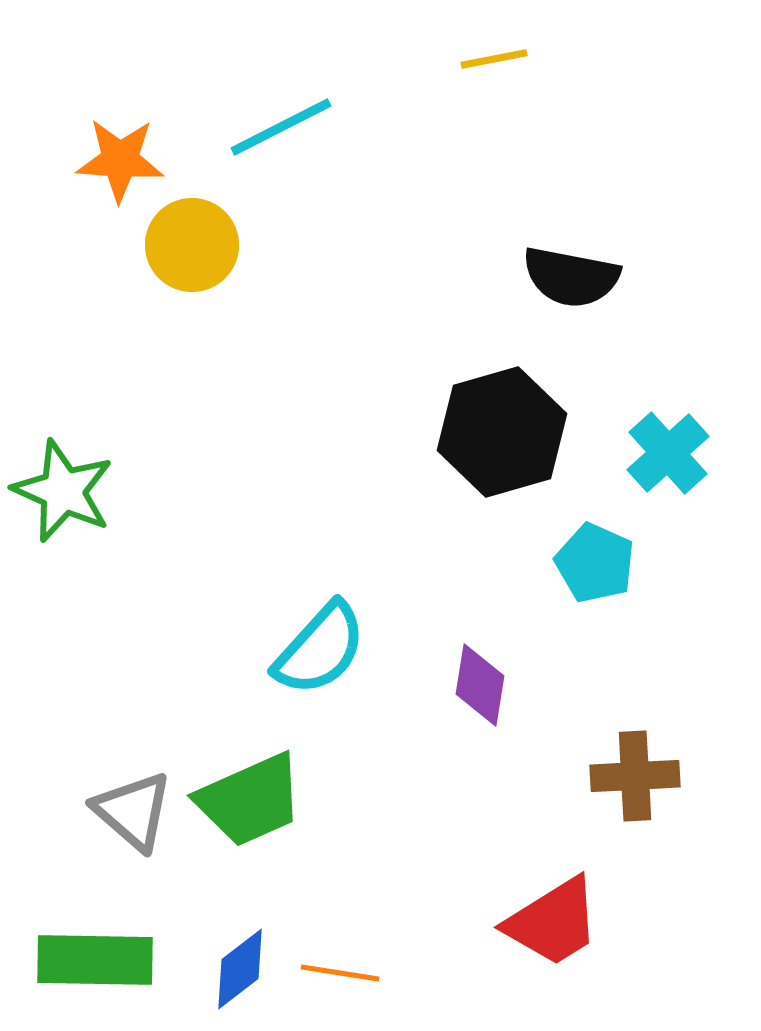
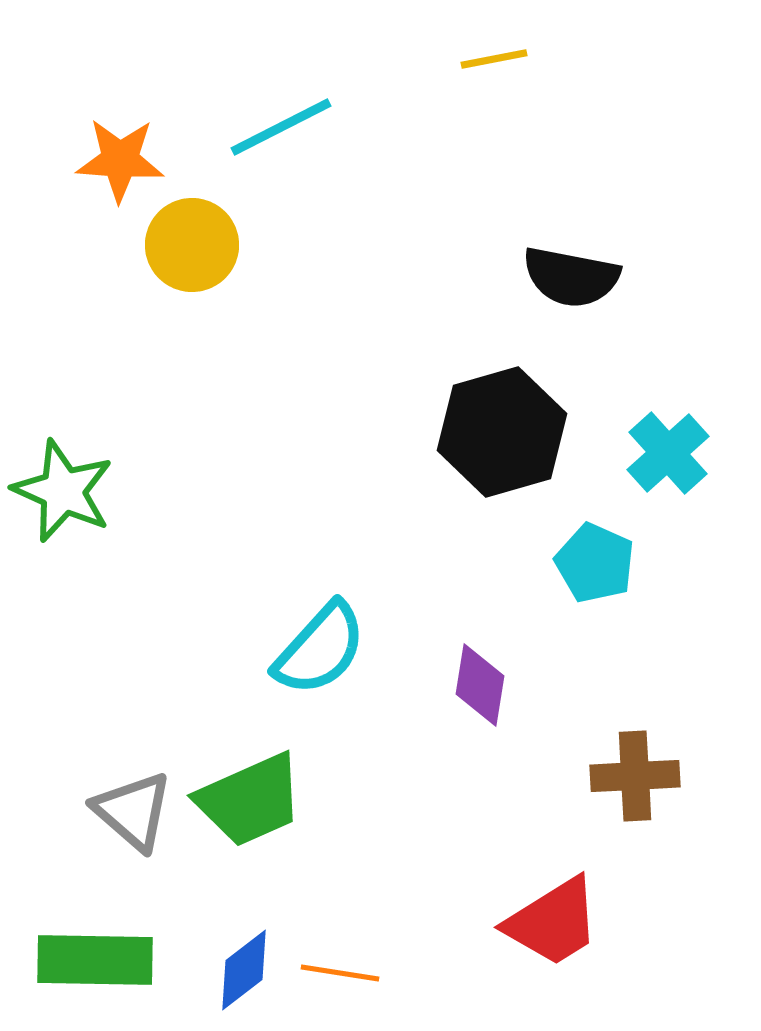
blue diamond: moved 4 px right, 1 px down
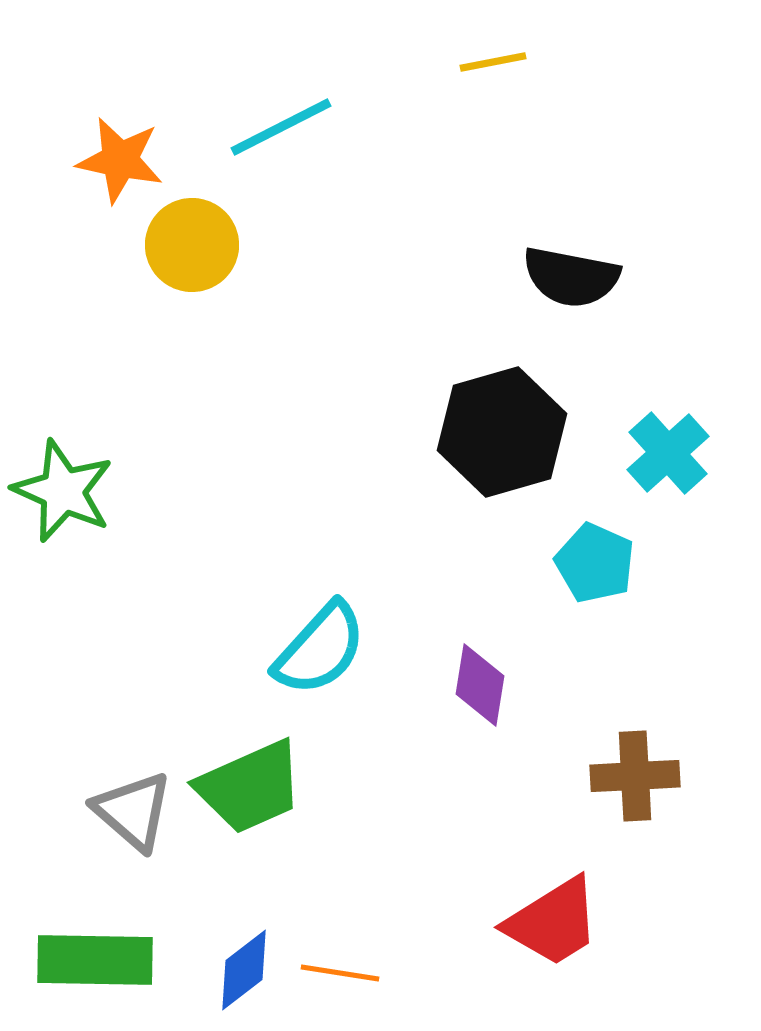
yellow line: moved 1 px left, 3 px down
orange star: rotated 8 degrees clockwise
green trapezoid: moved 13 px up
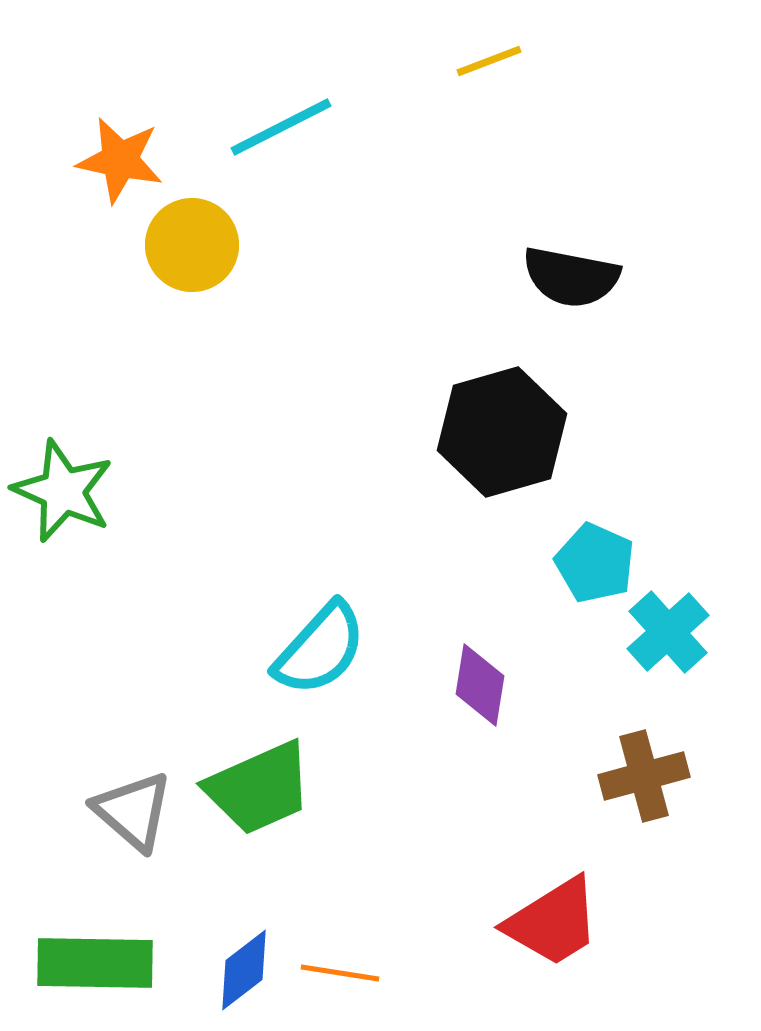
yellow line: moved 4 px left, 1 px up; rotated 10 degrees counterclockwise
cyan cross: moved 179 px down
brown cross: moved 9 px right; rotated 12 degrees counterclockwise
green trapezoid: moved 9 px right, 1 px down
green rectangle: moved 3 px down
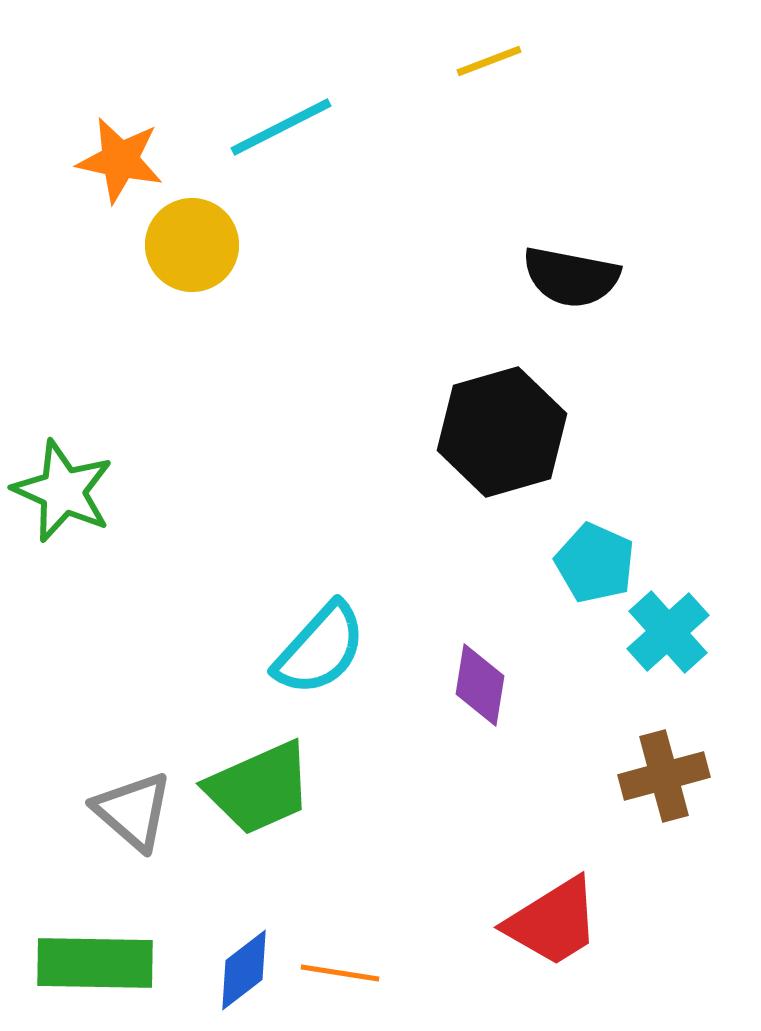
brown cross: moved 20 px right
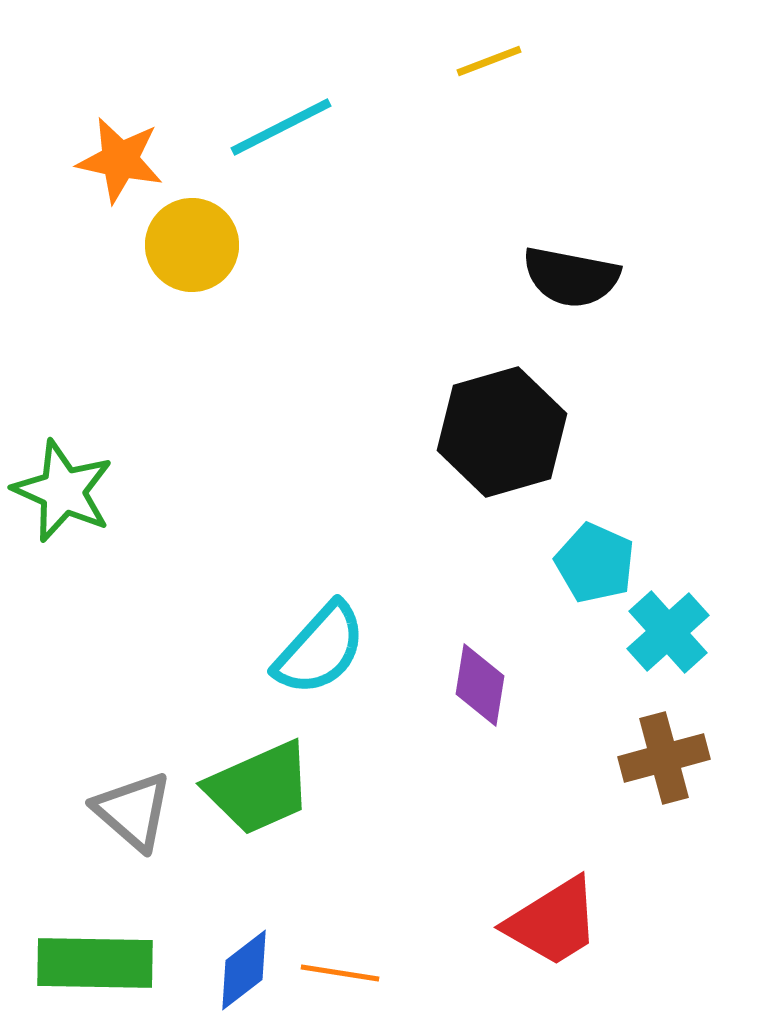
brown cross: moved 18 px up
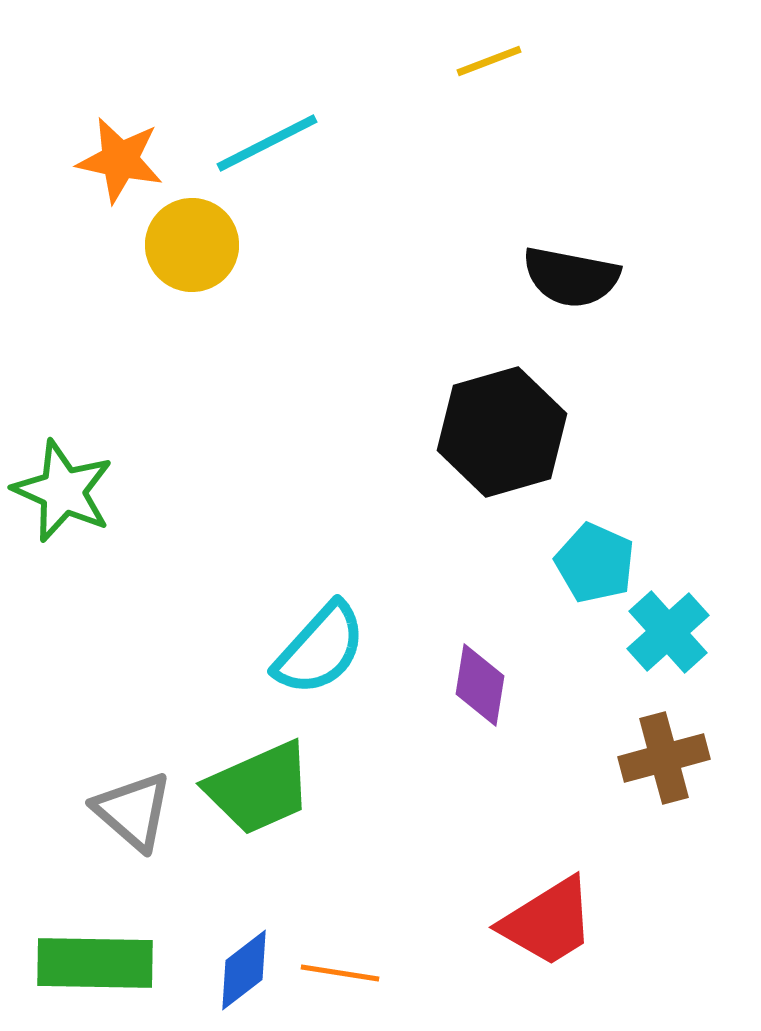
cyan line: moved 14 px left, 16 px down
red trapezoid: moved 5 px left
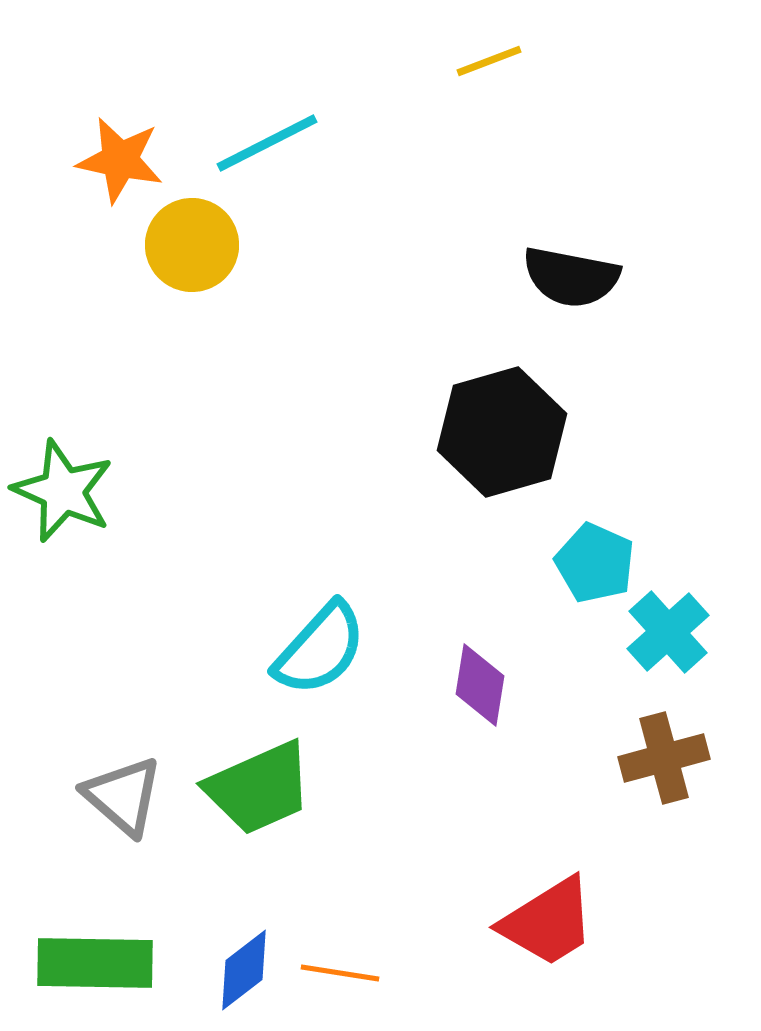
gray triangle: moved 10 px left, 15 px up
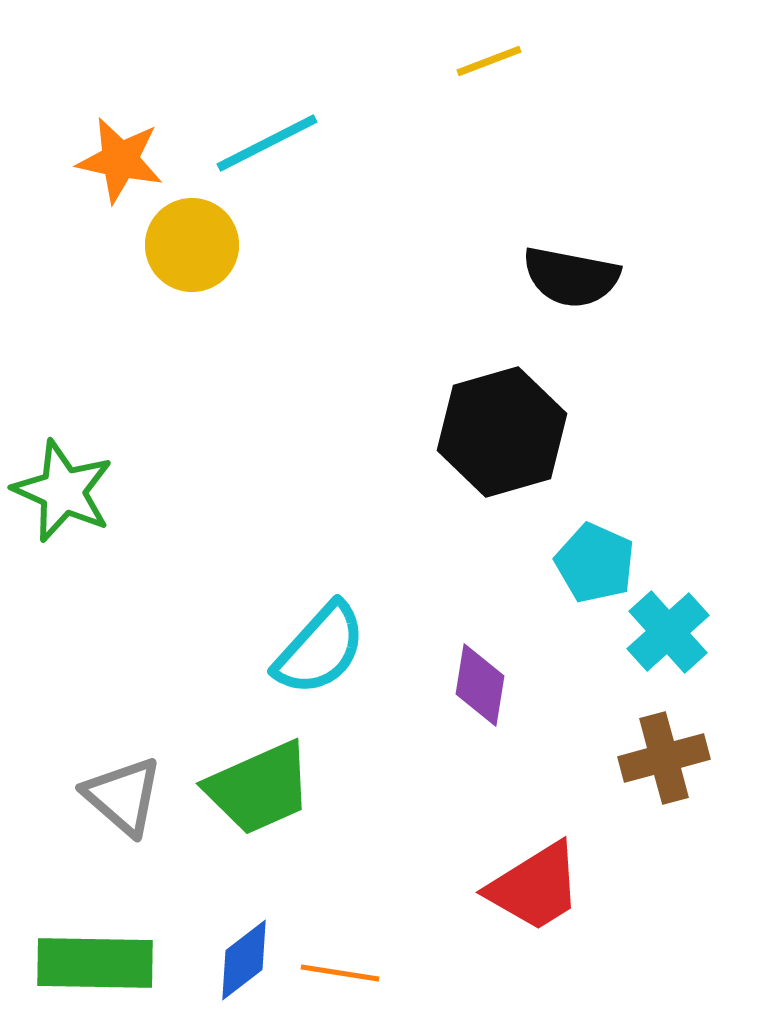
red trapezoid: moved 13 px left, 35 px up
blue diamond: moved 10 px up
